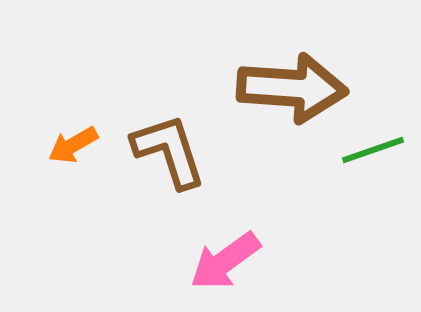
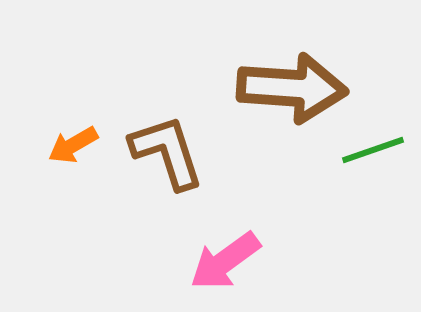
brown L-shape: moved 2 px left, 1 px down
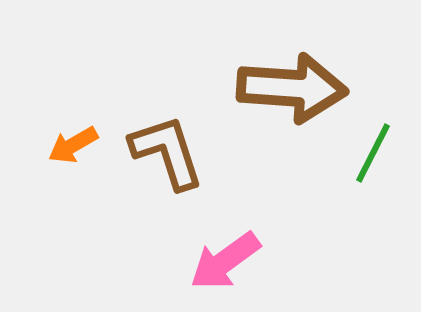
green line: moved 3 px down; rotated 44 degrees counterclockwise
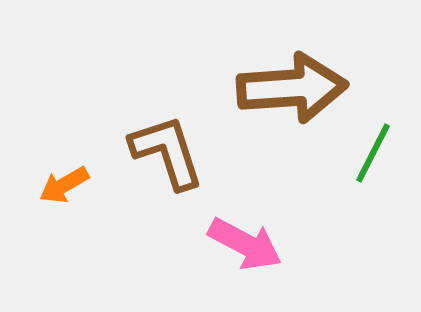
brown arrow: rotated 8 degrees counterclockwise
orange arrow: moved 9 px left, 40 px down
pink arrow: moved 20 px right, 17 px up; rotated 116 degrees counterclockwise
